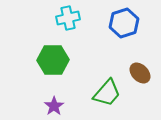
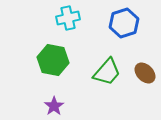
green hexagon: rotated 12 degrees clockwise
brown ellipse: moved 5 px right
green trapezoid: moved 21 px up
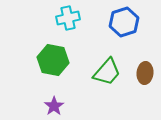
blue hexagon: moved 1 px up
brown ellipse: rotated 50 degrees clockwise
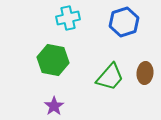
green trapezoid: moved 3 px right, 5 px down
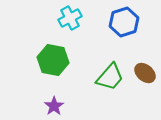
cyan cross: moved 2 px right; rotated 15 degrees counterclockwise
brown ellipse: rotated 55 degrees counterclockwise
